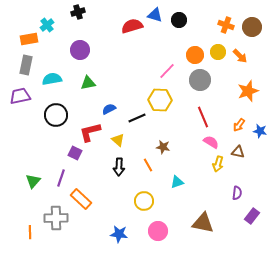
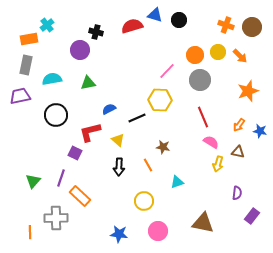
black cross at (78, 12): moved 18 px right, 20 px down; rotated 32 degrees clockwise
orange rectangle at (81, 199): moved 1 px left, 3 px up
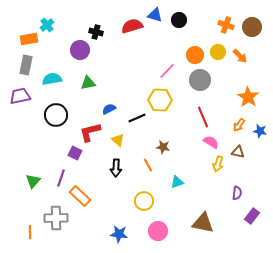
orange star at (248, 91): moved 6 px down; rotated 20 degrees counterclockwise
black arrow at (119, 167): moved 3 px left, 1 px down
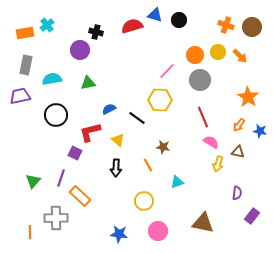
orange rectangle at (29, 39): moved 4 px left, 6 px up
black line at (137, 118): rotated 60 degrees clockwise
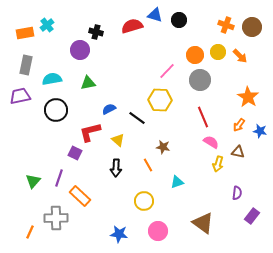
black circle at (56, 115): moved 5 px up
purple line at (61, 178): moved 2 px left
brown triangle at (203, 223): rotated 25 degrees clockwise
orange line at (30, 232): rotated 24 degrees clockwise
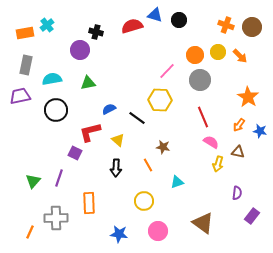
orange rectangle at (80, 196): moved 9 px right, 7 px down; rotated 45 degrees clockwise
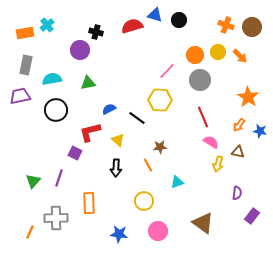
brown star at (163, 147): moved 3 px left; rotated 16 degrees counterclockwise
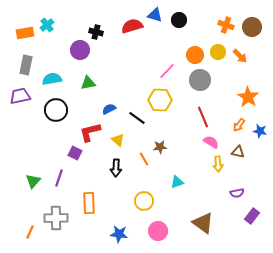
yellow arrow at (218, 164): rotated 21 degrees counterclockwise
orange line at (148, 165): moved 4 px left, 6 px up
purple semicircle at (237, 193): rotated 72 degrees clockwise
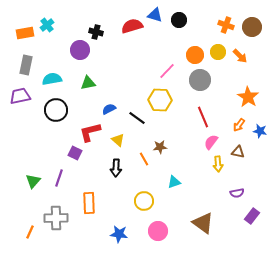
pink semicircle at (211, 142): rotated 84 degrees counterclockwise
cyan triangle at (177, 182): moved 3 px left
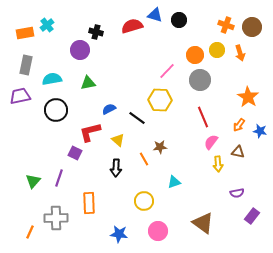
yellow circle at (218, 52): moved 1 px left, 2 px up
orange arrow at (240, 56): moved 3 px up; rotated 28 degrees clockwise
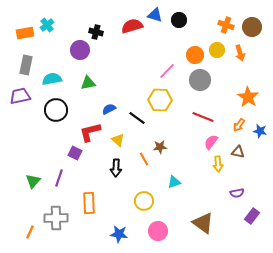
red line at (203, 117): rotated 45 degrees counterclockwise
